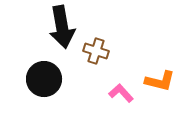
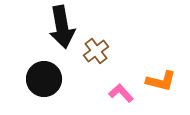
brown cross: rotated 35 degrees clockwise
orange L-shape: moved 1 px right
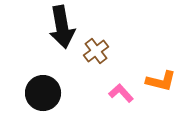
black circle: moved 1 px left, 14 px down
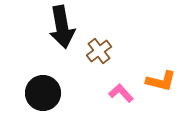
brown cross: moved 3 px right
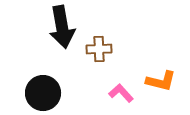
brown cross: moved 2 px up; rotated 35 degrees clockwise
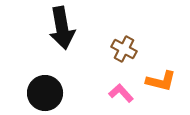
black arrow: moved 1 px down
brown cross: moved 25 px right; rotated 30 degrees clockwise
black circle: moved 2 px right
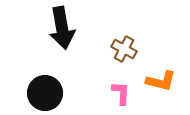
pink L-shape: rotated 45 degrees clockwise
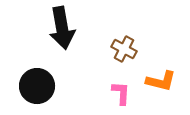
black circle: moved 8 px left, 7 px up
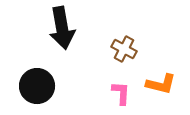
orange L-shape: moved 3 px down
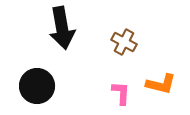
brown cross: moved 7 px up
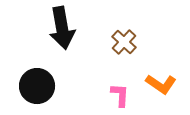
brown cross: rotated 15 degrees clockwise
orange L-shape: rotated 20 degrees clockwise
pink L-shape: moved 1 px left, 2 px down
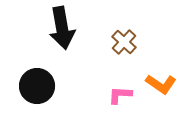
pink L-shape: rotated 90 degrees counterclockwise
